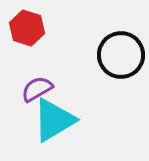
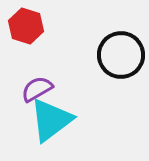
red hexagon: moved 1 px left, 2 px up
cyan triangle: moved 3 px left; rotated 6 degrees counterclockwise
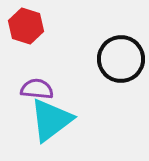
black circle: moved 4 px down
purple semicircle: rotated 36 degrees clockwise
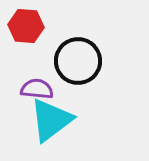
red hexagon: rotated 12 degrees counterclockwise
black circle: moved 43 px left, 2 px down
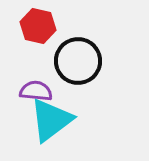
red hexagon: moved 12 px right; rotated 8 degrees clockwise
purple semicircle: moved 1 px left, 2 px down
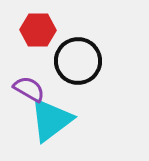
red hexagon: moved 4 px down; rotated 12 degrees counterclockwise
purple semicircle: moved 7 px left, 2 px up; rotated 24 degrees clockwise
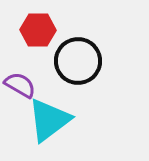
purple semicircle: moved 9 px left, 4 px up
cyan triangle: moved 2 px left
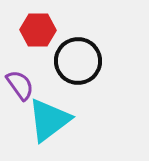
purple semicircle: rotated 24 degrees clockwise
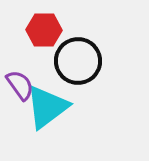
red hexagon: moved 6 px right
cyan triangle: moved 2 px left, 13 px up
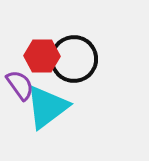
red hexagon: moved 2 px left, 26 px down
black circle: moved 4 px left, 2 px up
